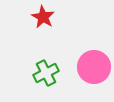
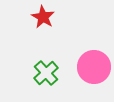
green cross: rotated 15 degrees counterclockwise
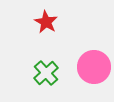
red star: moved 3 px right, 5 px down
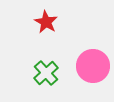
pink circle: moved 1 px left, 1 px up
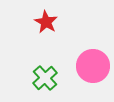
green cross: moved 1 px left, 5 px down
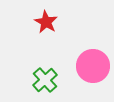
green cross: moved 2 px down
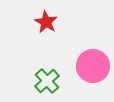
green cross: moved 2 px right, 1 px down
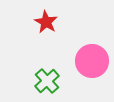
pink circle: moved 1 px left, 5 px up
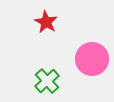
pink circle: moved 2 px up
